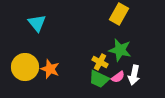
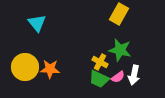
orange star: rotated 18 degrees counterclockwise
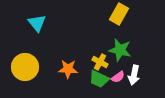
orange star: moved 18 px right
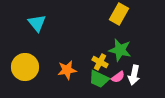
orange star: moved 1 px left, 1 px down; rotated 12 degrees counterclockwise
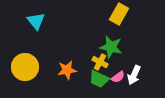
cyan triangle: moved 1 px left, 2 px up
green star: moved 9 px left, 3 px up
white arrow: rotated 12 degrees clockwise
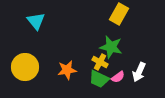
white arrow: moved 5 px right, 3 px up
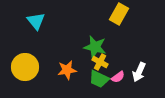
green star: moved 16 px left
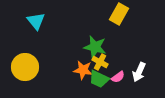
orange star: moved 16 px right; rotated 18 degrees clockwise
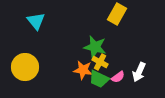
yellow rectangle: moved 2 px left
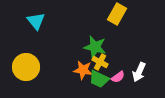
yellow circle: moved 1 px right
